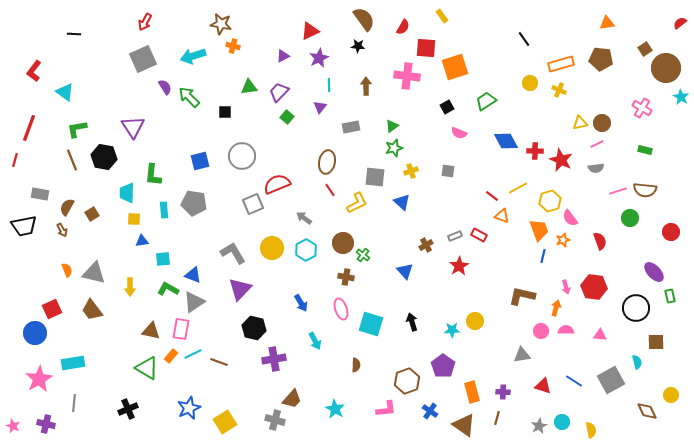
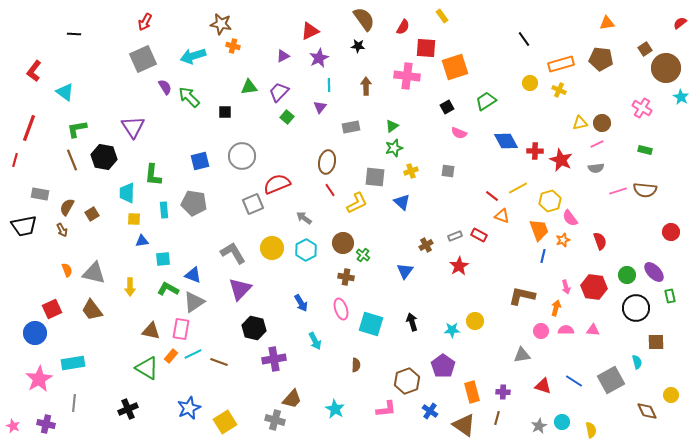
green circle at (630, 218): moved 3 px left, 57 px down
blue triangle at (405, 271): rotated 18 degrees clockwise
pink triangle at (600, 335): moved 7 px left, 5 px up
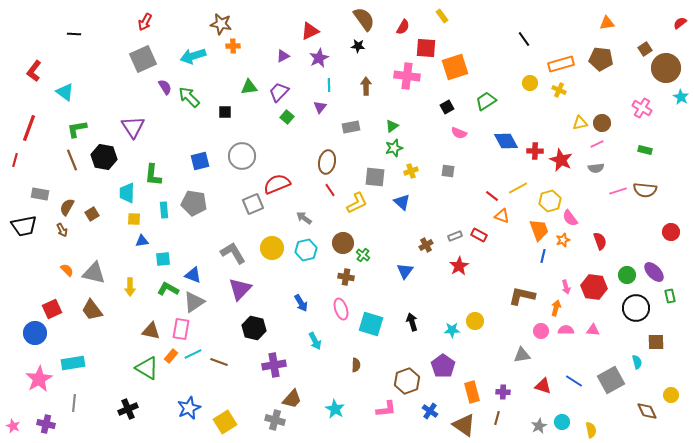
orange cross at (233, 46): rotated 16 degrees counterclockwise
cyan hexagon at (306, 250): rotated 15 degrees clockwise
orange semicircle at (67, 270): rotated 24 degrees counterclockwise
purple cross at (274, 359): moved 6 px down
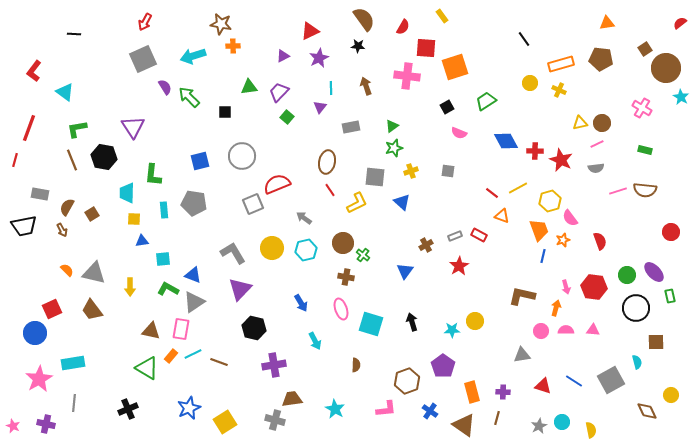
cyan line at (329, 85): moved 2 px right, 3 px down
brown arrow at (366, 86): rotated 18 degrees counterclockwise
red line at (492, 196): moved 3 px up
brown trapezoid at (292, 399): rotated 140 degrees counterclockwise
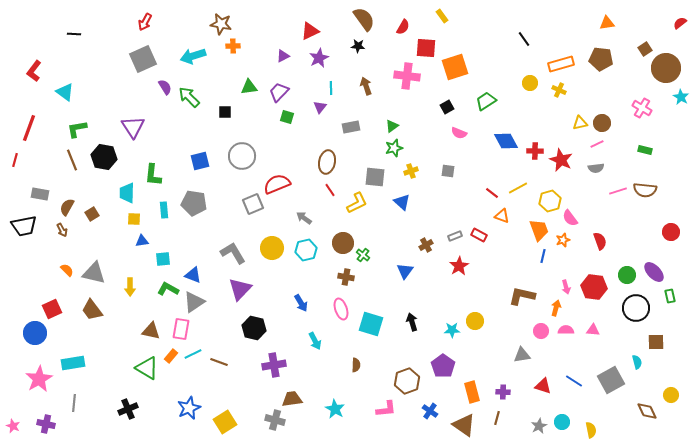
green square at (287, 117): rotated 24 degrees counterclockwise
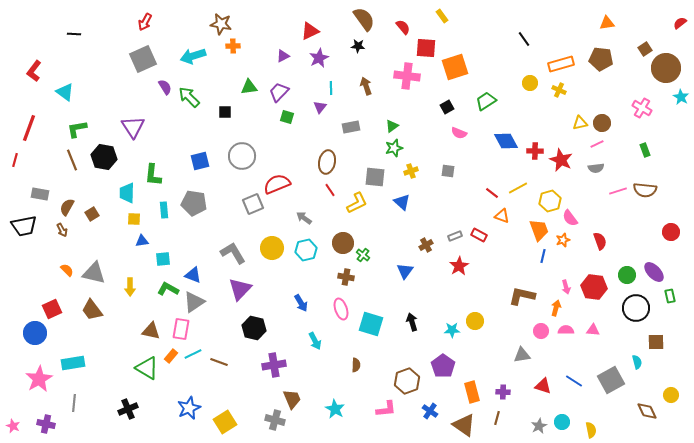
red semicircle at (403, 27): rotated 70 degrees counterclockwise
green rectangle at (645, 150): rotated 56 degrees clockwise
brown trapezoid at (292, 399): rotated 75 degrees clockwise
